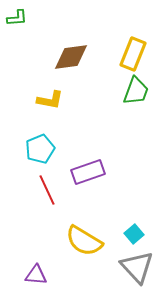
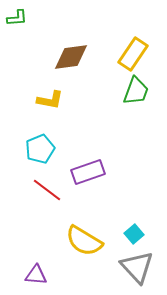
yellow rectangle: rotated 12 degrees clockwise
red line: rotated 28 degrees counterclockwise
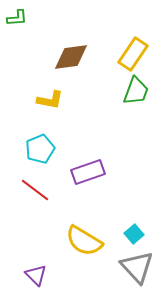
red line: moved 12 px left
purple triangle: rotated 40 degrees clockwise
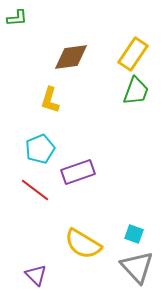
yellow L-shape: rotated 96 degrees clockwise
purple rectangle: moved 10 px left
cyan square: rotated 30 degrees counterclockwise
yellow semicircle: moved 1 px left, 3 px down
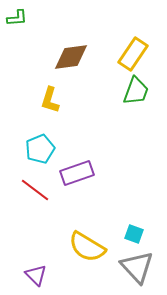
purple rectangle: moved 1 px left, 1 px down
yellow semicircle: moved 4 px right, 3 px down
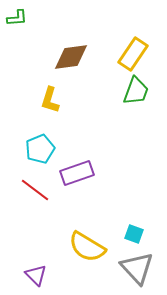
gray triangle: moved 1 px down
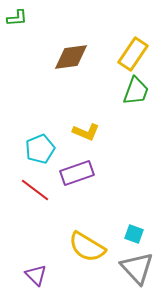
yellow L-shape: moved 36 px right, 32 px down; rotated 84 degrees counterclockwise
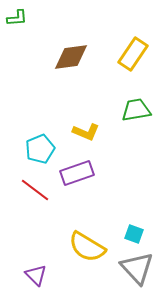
green trapezoid: moved 19 px down; rotated 120 degrees counterclockwise
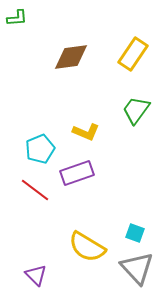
green trapezoid: rotated 44 degrees counterclockwise
cyan square: moved 1 px right, 1 px up
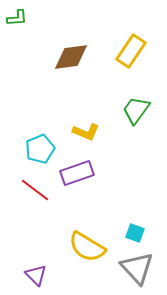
yellow rectangle: moved 2 px left, 3 px up
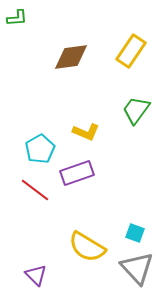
cyan pentagon: rotated 8 degrees counterclockwise
